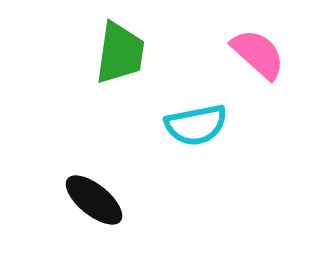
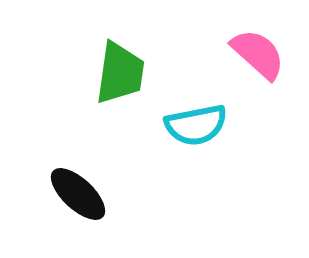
green trapezoid: moved 20 px down
black ellipse: moved 16 px left, 6 px up; rotated 4 degrees clockwise
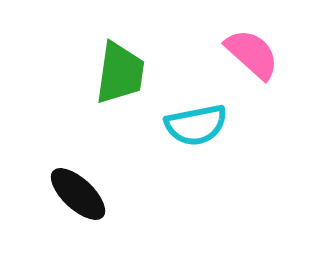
pink semicircle: moved 6 px left
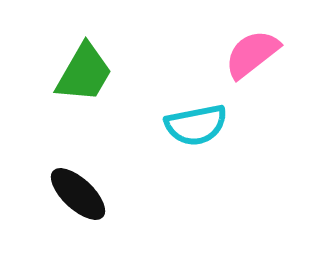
pink semicircle: rotated 80 degrees counterclockwise
green trapezoid: moved 36 px left; rotated 22 degrees clockwise
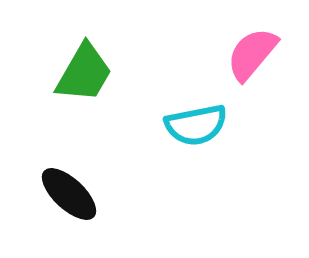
pink semicircle: rotated 12 degrees counterclockwise
black ellipse: moved 9 px left
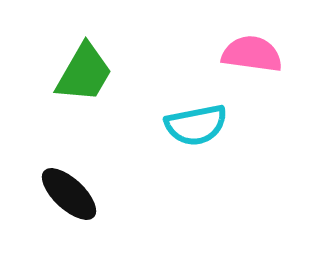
pink semicircle: rotated 58 degrees clockwise
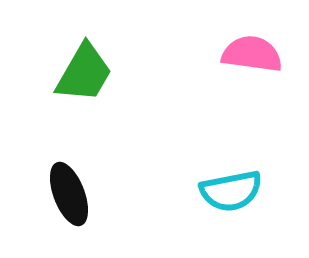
cyan semicircle: moved 35 px right, 66 px down
black ellipse: rotated 26 degrees clockwise
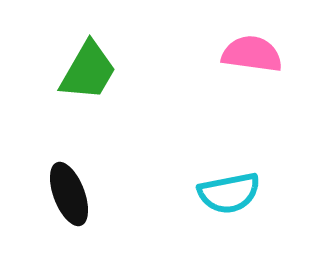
green trapezoid: moved 4 px right, 2 px up
cyan semicircle: moved 2 px left, 2 px down
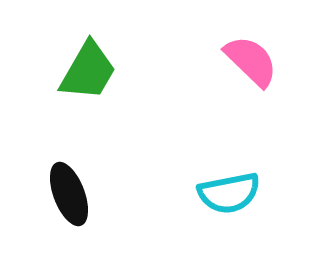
pink semicircle: moved 1 px left, 7 px down; rotated 36 degrees clockwise
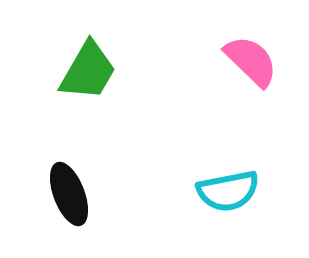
cyan semicircle: moved 1 px left, 2 px up
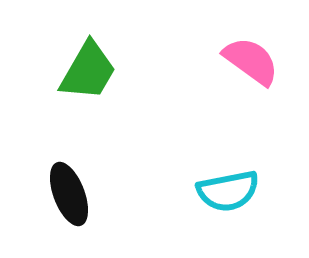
pink semicircle: rotated 8 degrees counterclockwise
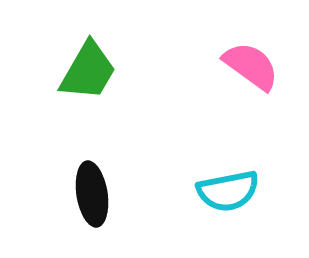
pink semicircle: moved 5 px down
black ellipse: moved 23 px right; rotated 12 degrees clockwise
